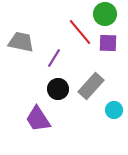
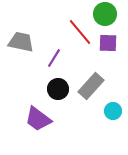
cyan circle: moved 1 px left, 1 px down
purple trapezoid: rotated 20 degrees counterclockwise
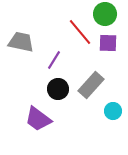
purple line: moved 2 px down
gray rectangle: moved 1 px up
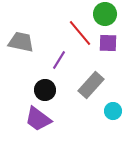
red line: moved 1 px down
purple line: moved 5 px right
black circle: moved 13 px left, 1 px down
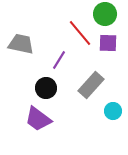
gray trapezoid: moved 2 px down
black circle: moved 1 px right, 2 px up
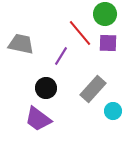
purple line: moved 2 px right, 4 px up
gray rectangle: moved 2 px right, 4 px down
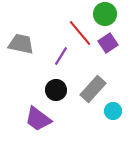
purple square: rotated 36 degrees counterclockwise
black circle: moved 10 px right, 2 px down
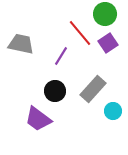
black circle: moved 1 px left, 1 px down
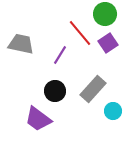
purple line: moved 1 px left, 1 px up
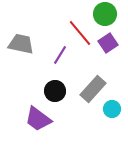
cyan circle: moved 1 px left, 2 px up
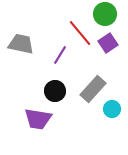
purple trapezoid: rotated 28 degrees counterclockwise
